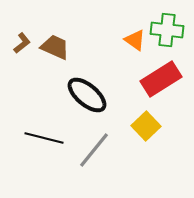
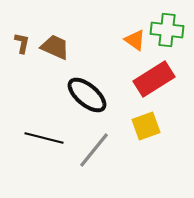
brown L-shape: rotated 40 degrees counterclockwise
red rectangle: moved 7 px left
yellow square: rotated 24 degrees clockwise
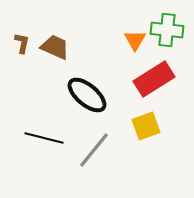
orange triangle: rotated 25 degrees clockwise
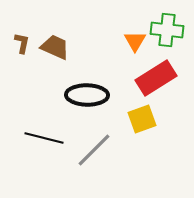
orange triangle: moved 1 px down
red rectangle: moved 2 px right, 1 px up
black ellipse: rotated 39 degrees counterclockwise
yellow square: moved 4 px left, 7 px up
gray line: rotated 6 degrees clockwise
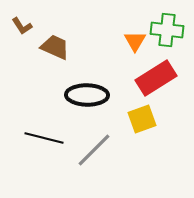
brown L-shape: moved 17 px up; rotated 135 degrees clockwise
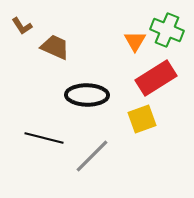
green cross: rotated 16 degrees clockwise
gray line: moved 2 px left, 6 px down
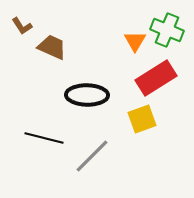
brown trapezoid: moved 3 px left
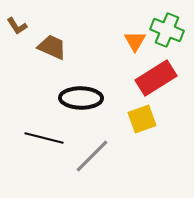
brown L-shape: moved 5 px left
black ellipse: moved 6 px left, 3 px down
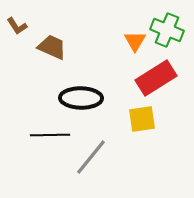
yellow square: rotated 12 degrees clockwise
black line: moved 6 px right, 3 px up; rotated 15 degrees counterclockwise
gray line: moved 1 px left, 1 px down; rotated 6 degrees counterclockwise
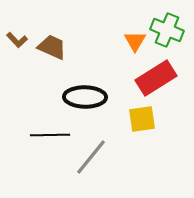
brown L-shape: moved 14 px down; rotated 10 degrees counterclockwise
black ellipse: moved 4 px right, 1 px up
